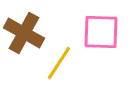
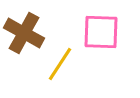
yellow line: moved 1 px right, 1 px down
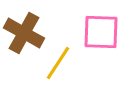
yellow line: moved 2 px left, 1 px up
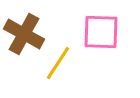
brown cross: moved 1 px down
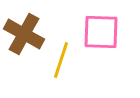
yellow line: moved 3 px right, 3 px up; rotated 15 degrees counterclockwise
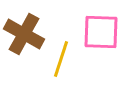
yellow line: moved 1 px up
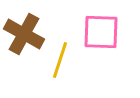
yellow line: moved 1 px left, 1 px down
